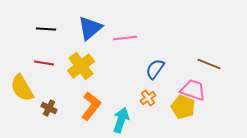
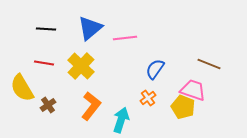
yellow cross: rotated 8 degrees counterclockwise
brown cross: moved 1 px left, 3 px up; rotated 28 degrees clockwise
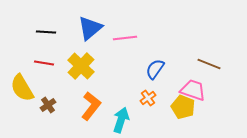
black line: moved 3 px down
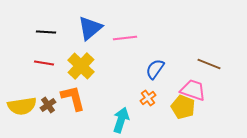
yellow semicircle: moved 18 px down; rotated 68 degrees counterclockwise
orange L-shape: moved 18 px left, 8 px up; rotated 52 degrees counterclockwise
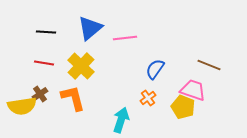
brown line: moved 1 px down
brown cross: moved 8 px left, 11 px up
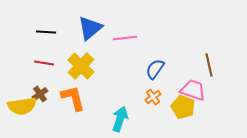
brown line: rotated 55 degrees clockwise
orange cross: moved 5 px right, 1 px up
cyan arrow: moved 1 px left, 1 px up
